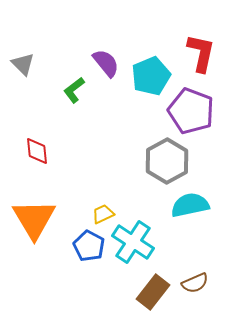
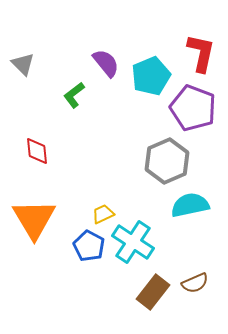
green L-shape: moved 5 px down
purple pentagon: moved 2 px right, 3 px up
gray hexagon: rotated 6 degrees clockwise
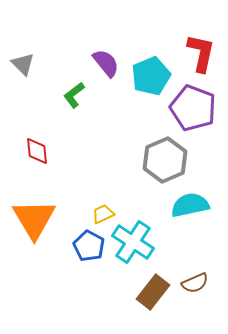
gray hexagon: moved 2 px left, 1 px up
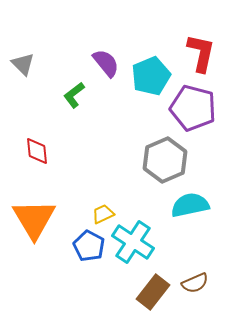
purple pentagon: rotated 6 degrees counterclockwise
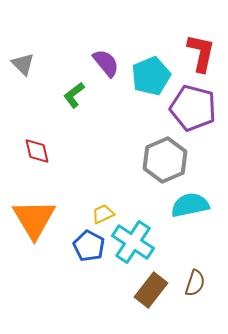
red diamond: rotated 8 degrees counterclockwise
brown semicircle: rotated 48 degrees counterclockwise
brown rectangle: moved 2 px left, 2 px up
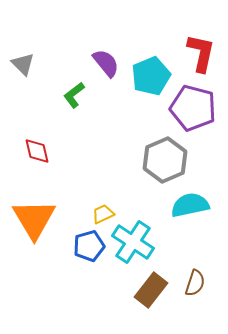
blue pentagon: rotated 28 degrees clockwise
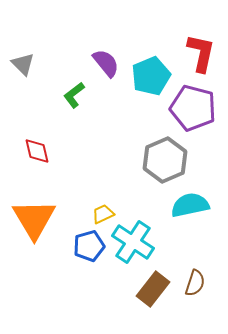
brown rectangle: moved 2 px right, 1 px up
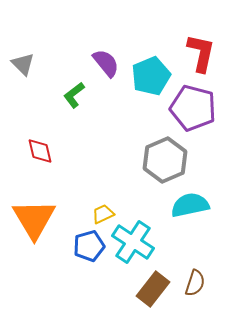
red diamond: moved 3 px right
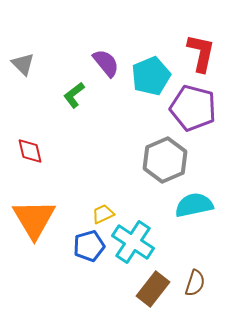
red diamond: moved 10 px left
cyan semicircle: moved 4 px right
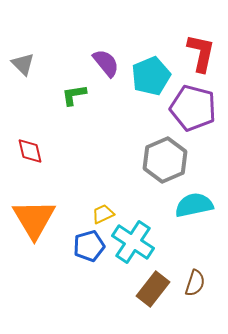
green L-shape: rotated 28 degrees clockwise
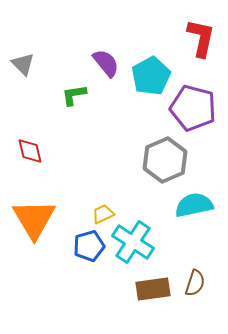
red L-shape: moved 15 px up
cyan pentagon: rotated 6 degrees counterclockwise
brown rectangle: rotated 44 degrees clockwise
